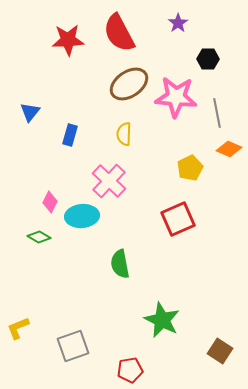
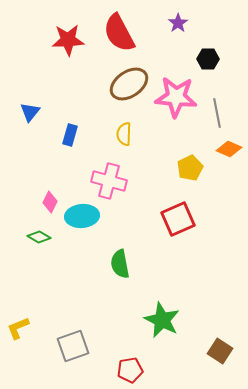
pink cross: rotated 28 degrees counterclockwise
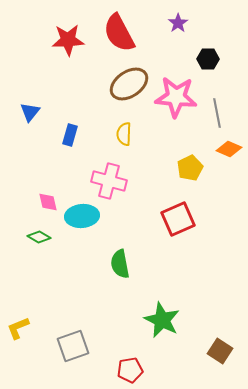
pink diamond: moved 2 px left; rotated 40 degrees counterclockwise
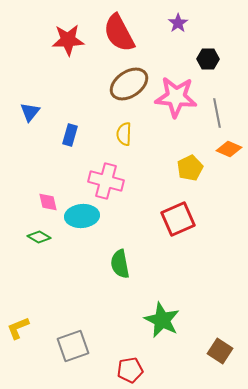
pink cross: moved 3 px left
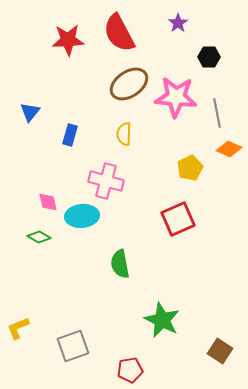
black hexagon: moved 1 px right, 2 px up
